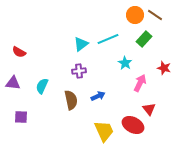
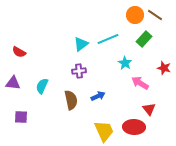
pink arrow: rotated 84 degrees counterclockwise
red ellipse: moved 1 px right, 2 px down; rotated 25 degrees counterclockwise
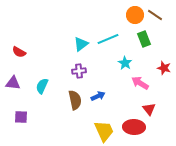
green rectangle: rotated 63 degrees counterclockwise
brown semicircle: moved 4 px right
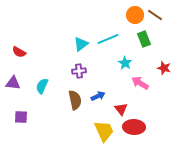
red triangle: moved 28 px left
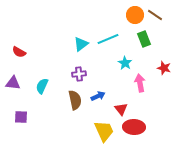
purple cross: moved 3 px down
pink arrow: rotated 48 degrees clockwise
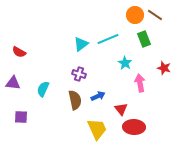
purple cross: rotated 24 degrees clockwise
cyan semicircle: moved 1 px right, 3 px down
yellow trapezoid: moved 7 px left, 2 px up
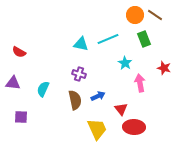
cyan triangle: rotated 49 degrees clockwise
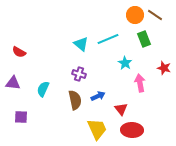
cyan triangle: rotated 28 degrees clockwise
red ellipse: moved 2 px left, 3 px down
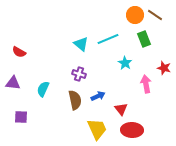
pink arrow: moved 6 px right, 1 px down
